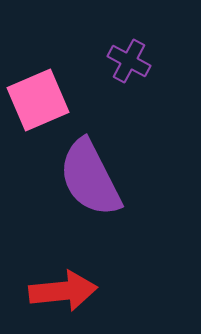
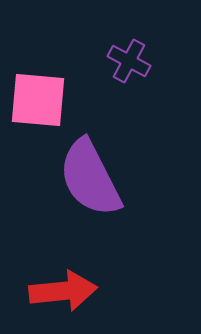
pink square: rotated 28 degrees clockwise
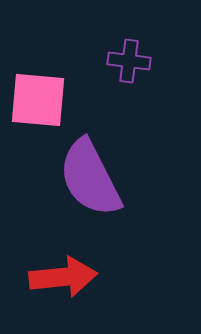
purple cross: rotated 21 degrees counterclockwise
red arrow: moved 14 px up
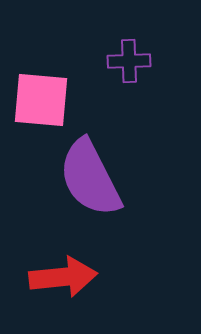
purple cross: rotated 9 degrees counterclockwise
pink square: moved 3 px right
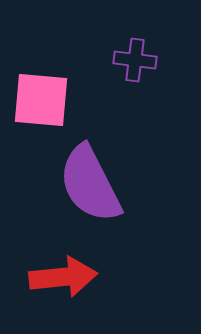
purple cross: moved 6 px right, 1 px up; rotated 9 degrees clockwise
purple semicircle: moved 6 px down
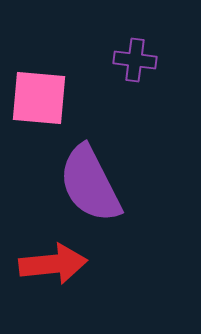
pink square: moved 2 px left, 2 px up
red arrow: moved 10 px left, 13 px up
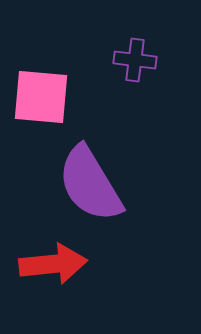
pink square: moved 2 px right, 1 px up
purple semicircle: rotated 4 degrees counterclockwise
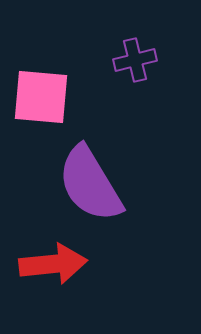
purple cross: rotated 21 degrees counterclockwise
